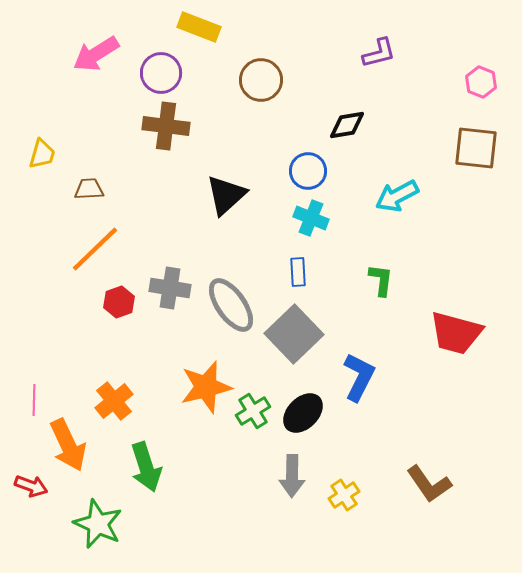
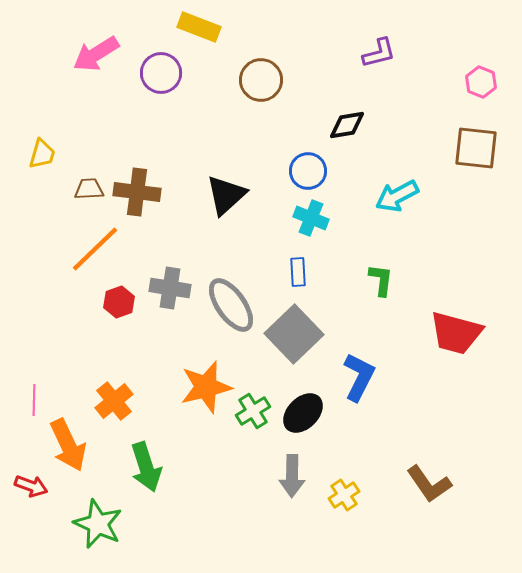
brown cross: moved 29 px left, 66 px down
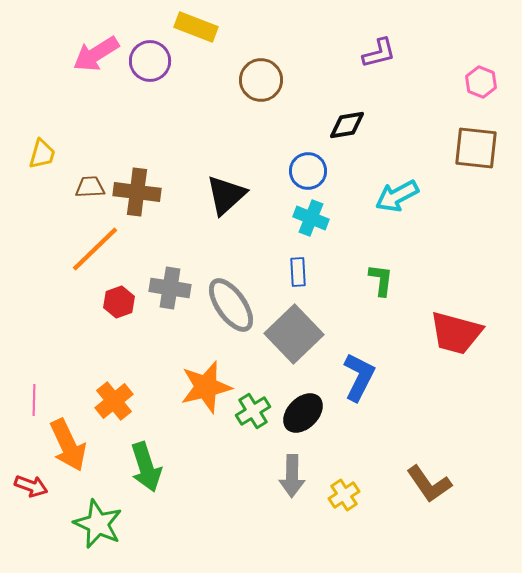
yellow rectangle: moved 3 px left
purple circle: moved 11 px left, 12 px up
brown trapezoid: moved 1 px right, 2 px up
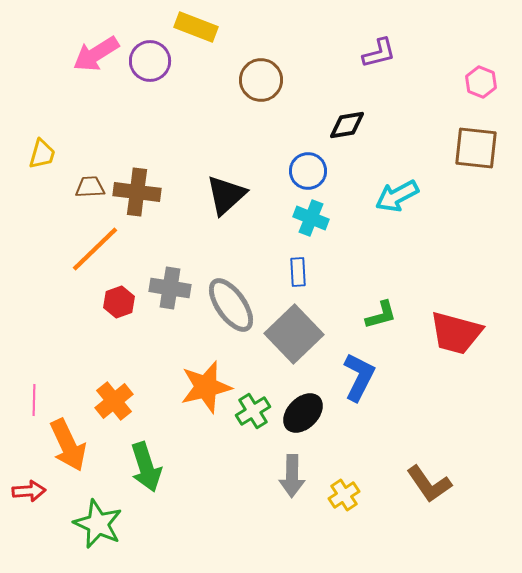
green L-shape: moved 35 px down; rotated 68 degrees clockwise
red arrow: moved 2 px left, 5 px down; rotated 24 degrees counterclockwise
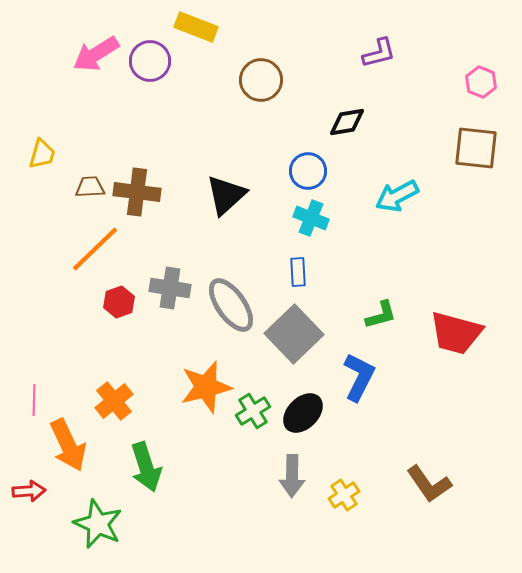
black diamond: moved 3 px up
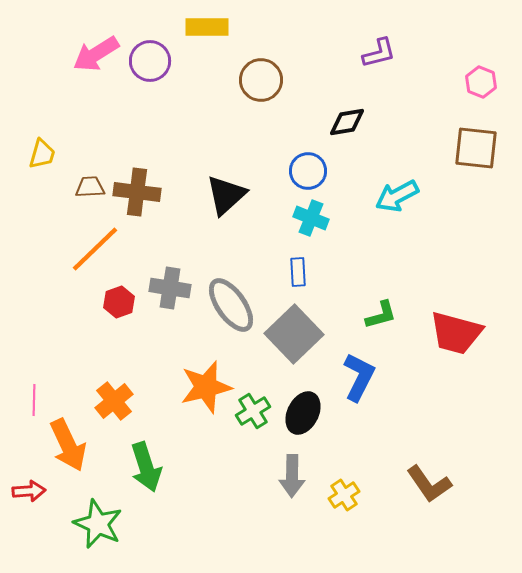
yellow rectangle: moved 11 px right; rotated 21 degrees counterclockwise
black ellipse: rotated 18 degrees counterclockwise
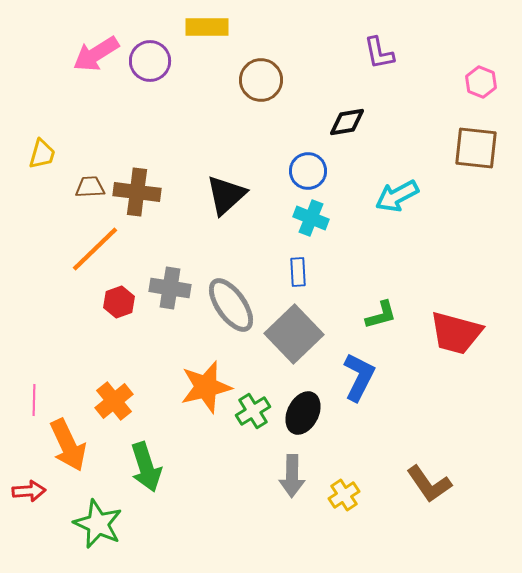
purple L-shape: rotated 93 degrees clockwise
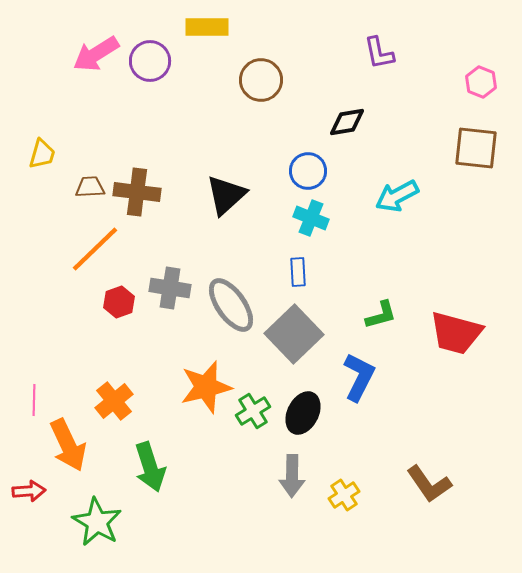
green arrow: moved 4 px right
green star: moved 1 px left, 2 px up; rotated 6 degrees clockwise
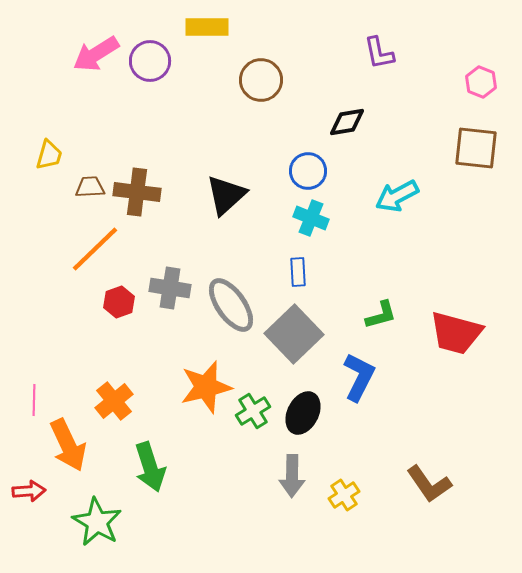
yellow trapezoid: moved 7 px right, 1 px down
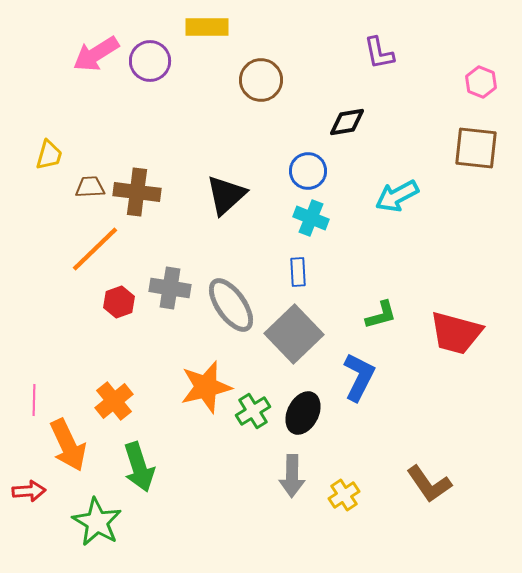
green arrow: moved 11 px left
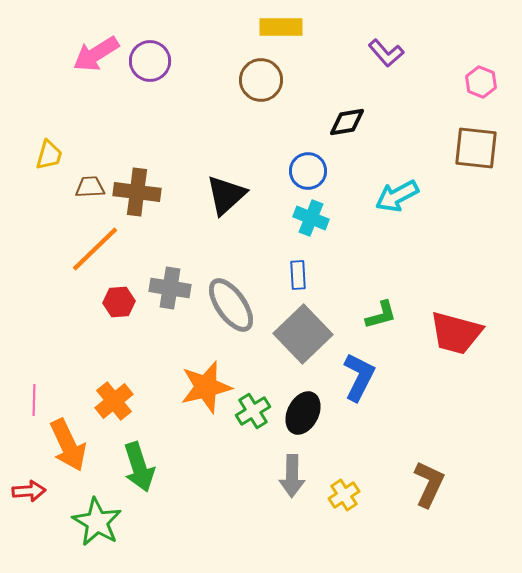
yellow rectangle: moved 74 px right
purple L-shape: moved 7 px right; rotated 30 degrees counterclockwise
blue rectangle: moved 3 px down
red hexagon: rotated 16 degrees clockwise
gray square: moved 9 px right
brown L-shape: rotated 120 degrees counterclockwise
